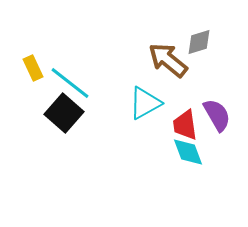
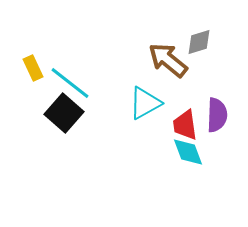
purple semicircle: rotated 32 degrees clockwise
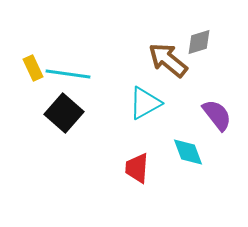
cyan line: moved 2 px left, 9 px up; rotated 30 degrees counterclockwise
purple semicircle: rotated 40 degrees counterclockwise
red trapezoid: moved 48 px left, 43 px down; rotated 12 degrees clockwise
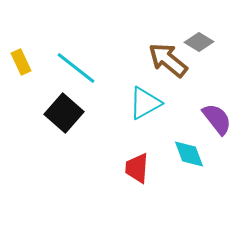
gray diamond: rotated 48 degrees clockwise
yellow rectangle: moved 12 px left, 6 px up
cyan line: moved 8 px right, 6 px up; rotated 30 degrees clockwise
purple semicircle: moved 4 px down
cyan diamond: moved 1 px right, 2 px down
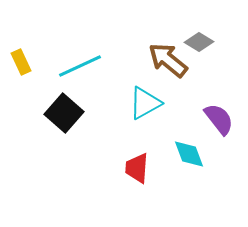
cyan line: moved 4 px right, 2 px up; rotated 63 degrees counterclockwise
purple semicircle: moved 2 px right
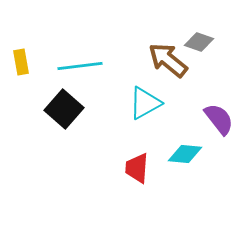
gray diamond: rotated 12 degrees counterclockwise
yellow rectangle: rotated 15 degrees clockwise
cyan line: rotated 18 degrees clockwise
black square: moved 4 px up
cyan diamond: moved 4 px left; rotated 64 degrees counterclockwise
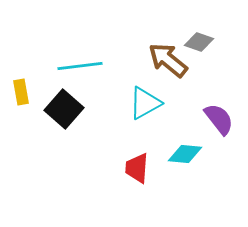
yellow rectangle: moved 30 px down
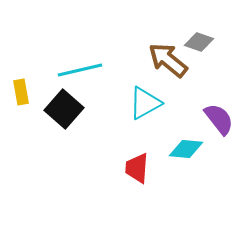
cyan line: moved 4 px down; rotated 6 degrees counterclockwise
cyan diamond: moved 1 px right, 5 px up
